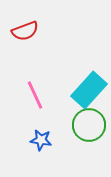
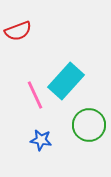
red semicircle: moved 7 px left
cyan rectangle: moved 23 px left, 9 px up
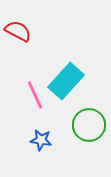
red semicircle: rotated 132 degrees counterclockwise
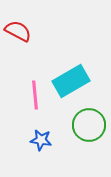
cyan rectangle: moved 5 px right; rotated 18 degrees clockwise
pink line: rotated 20 degrees clockwise
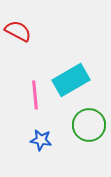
cyan rectangle: moved 1 px up
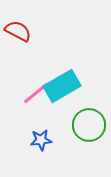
cyan rectangle: moved 9 px left, 6 px down
pink line: moved 1 px right, 2 px up; rotated 56 degrees clockwise
blue star: rotated 15 degrees counterclockwise
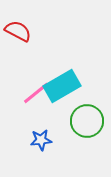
green circle: moved 2 px left, 4 px up
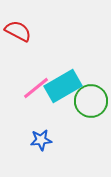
cyan rectangle: moved 1 px right
pink line: moved 5 px up
green circle: moved 4 px right, 20 px up
